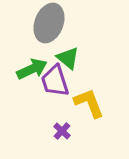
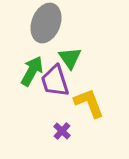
gray ellipse: moved 3 px left
green triangle: moved 2 px right; rotated 15 degrees clockwise
green arrow: moved 2 px down; rotated 36 degrees counterclockwise
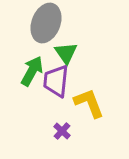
green triangle: moved 4 px left, 5 px up
purple trapezoid: moved 1 px right; rotated 24 degrees clockwise
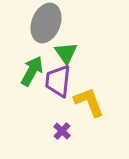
purple trapezoid: moved 2 px right
yellow L-shape: moved 1 px up
